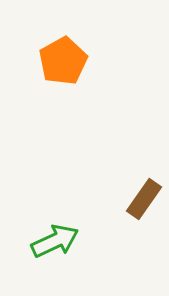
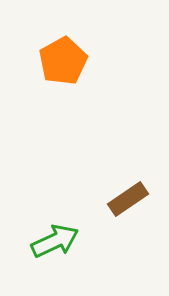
brown rectangle: moved 16 px left; rotated 21 degrees clockwise
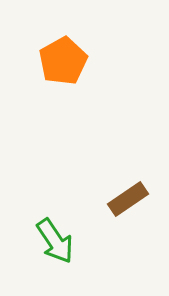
green arrow: rotated 81 degrees clockwise
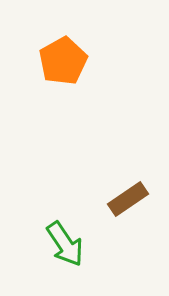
green arrow: moved 10 px right, 3 px down
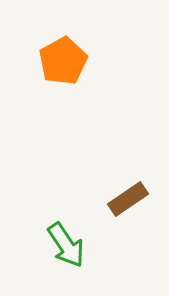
green arrow: moved 1 px right, 1 px down
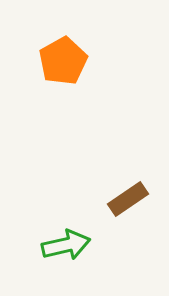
green arrow: rotated 69 degrees counterclockwise
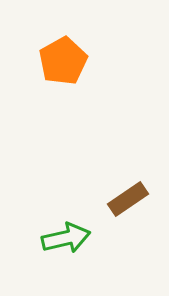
green arrow: moved 7 px up
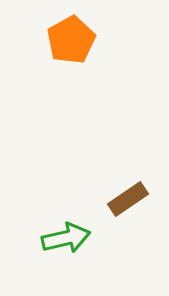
orange pentagon: moved 8 px right, 21 px up
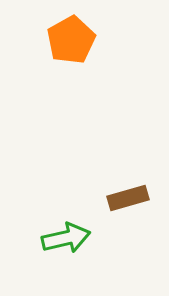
brown rectangle: moved 1 px up; rotated 18 degrees clockwise
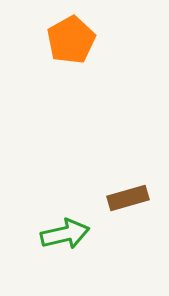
green arrow: moved 1 px left, 4 px up
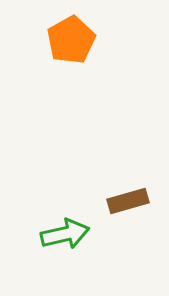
brown rectangle: moved 3 px down
